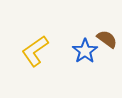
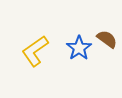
blue star: moved 6 px left, 3 px up
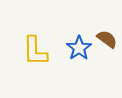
yellow L-shape: rotated 56 degrees counterclockwise
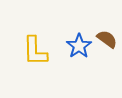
blue star: moved 2 px up
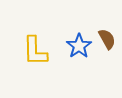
brown semicircle: rotated 25 degrees clockwise
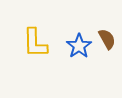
yellow L-shape: moved 8 px up
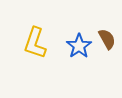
yellow L-shape: rotated 20 degrees clockwise
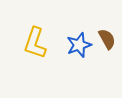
blue star: moved 1 px up; rotated 15 degrees clockwise
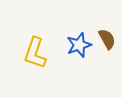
yellow L-shape: moved 10 px down
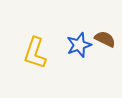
brown semicircle: moved 2 px left; rotated 35 degrees counterclockwise
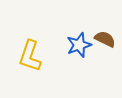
yellow L-shape: moved 5 px left, 3 px down
